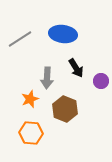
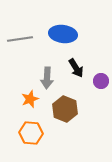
gray line: rotated 25 degrees clockwise
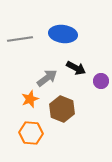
black arrow: rotated 30 degrees counterclockwise
gray arrow: rotated 130 degrees counterclockwise
brown hexagon: moved 3 px left
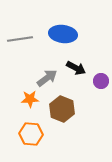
orange star: rotated 18 degrees clockwise
orange hexagon: moved 1 px down
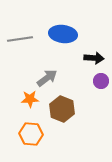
black arrow: moved 18 px right, 10 px up; rotated 24 degrees counterclockwise
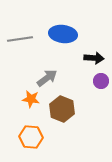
orange star: moved 1 px right; rotated 12 degrees clockwise
orange hexagon: moved 3 px down
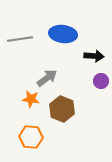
black arrow: moved 2 px up
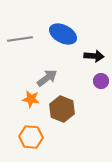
blue ellipse: rotated 20 degrees clockwise
